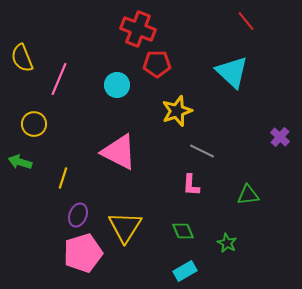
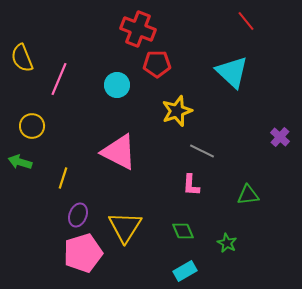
yellow circle: moved 2 px left, 2 px down
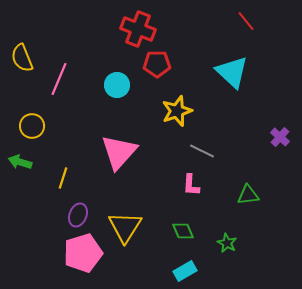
pink triangle: rotated 45 degrees clockwise
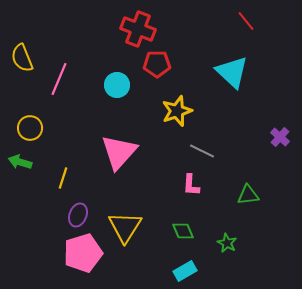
yellow circle: moved 2 px left, 2 px down
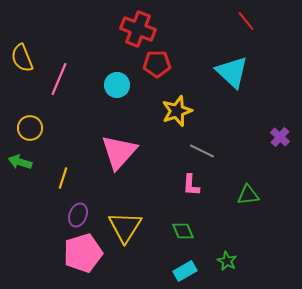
green star: moved 18 px down
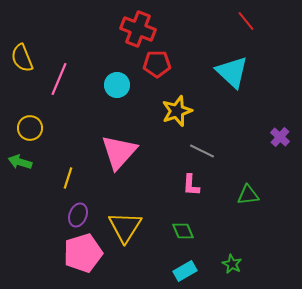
yellow line: moved 5 px right
green star: moved 5 px right, 3 px down
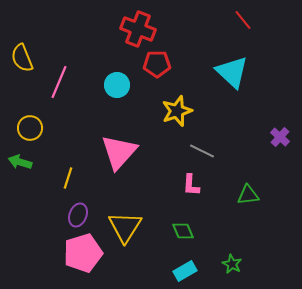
red line: moved 3 px left, 1 px up
pink line: moved 3 px down
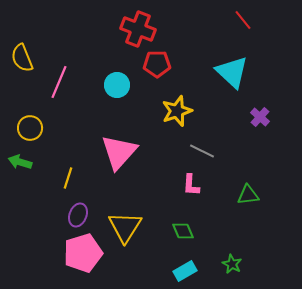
purple cross: moved 20 px left, 20 px up
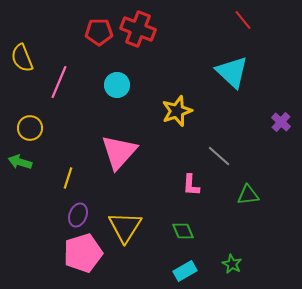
red pentagon: moved 58 px left, 32 px up
purple cross: moved 21 px right, 5 px down
gray line: moved 17 px right, 5 px down; rotated 15 degrees clockwise
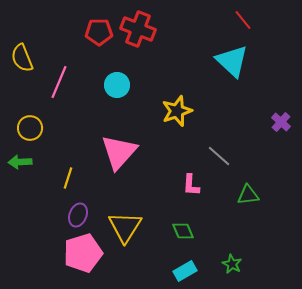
cyan triangle: moved 11 px up
green arrow: rotated 20 degrees counterclockwise
